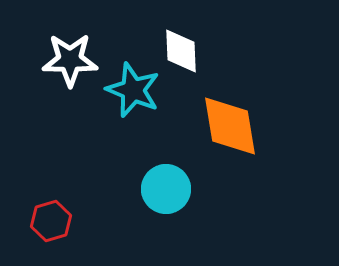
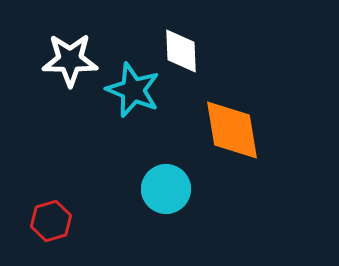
orange diamond: moved 2 px right, 4 px down
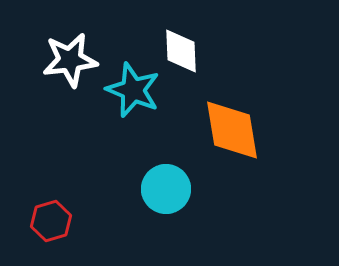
white star: rotated 8 degrees counterclockwise
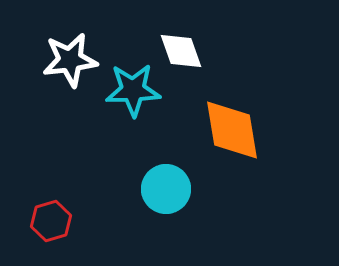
white diamond: rotated 18 degrees counterclockwise
cyan star: rotated 24 degrees counterclockwise
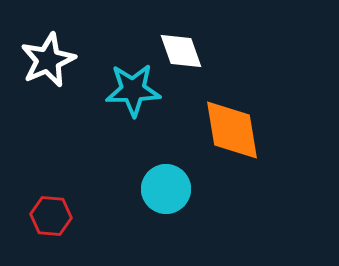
white star: moved 22 px left; rotated 16 degrees counterclockwise
red hexagon: moved 5 px up; rotated 21 degrees clockwise
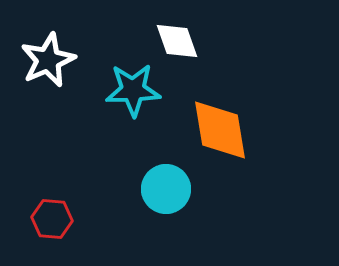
white diamond: moved 4 px left, 10 px up
orange diamond: moved 12 px left
red hexagon: moved 1 px right, 3 px down
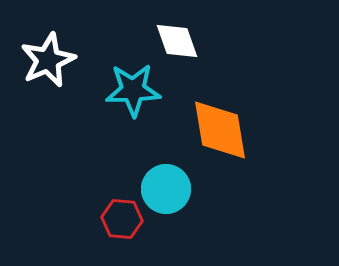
red hexagon: moved 70 px right
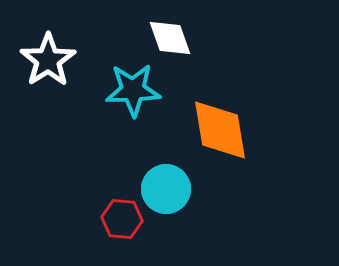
white diamond: moved 7 px left, 3 px up
white star: rotated 10 degrees counterclockwise
